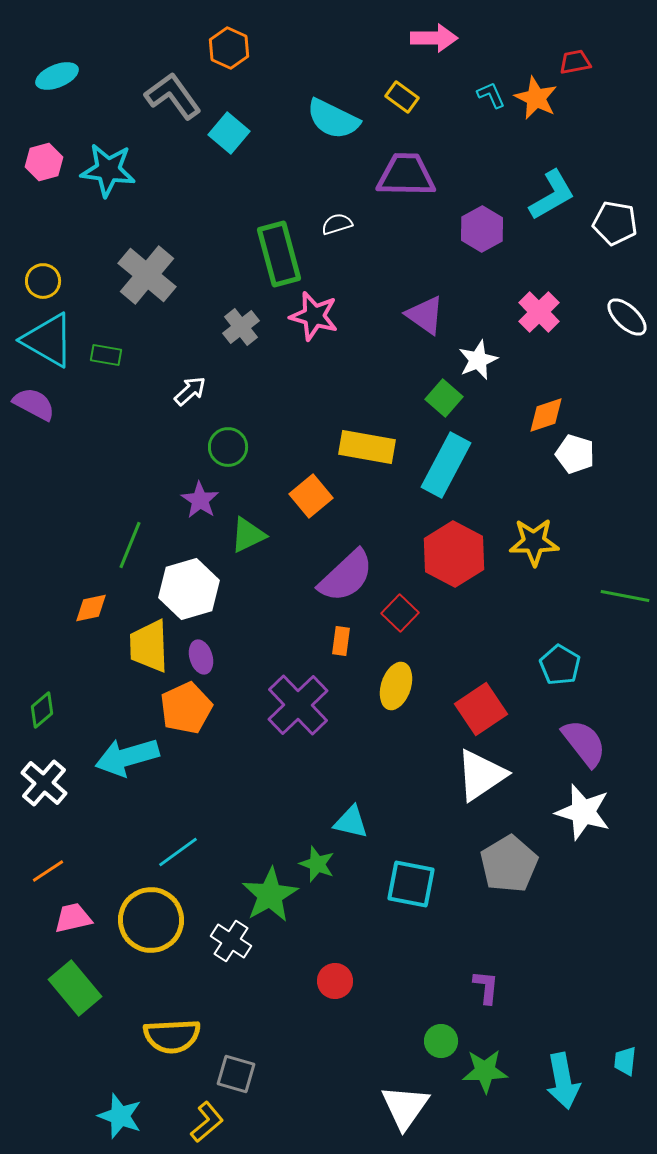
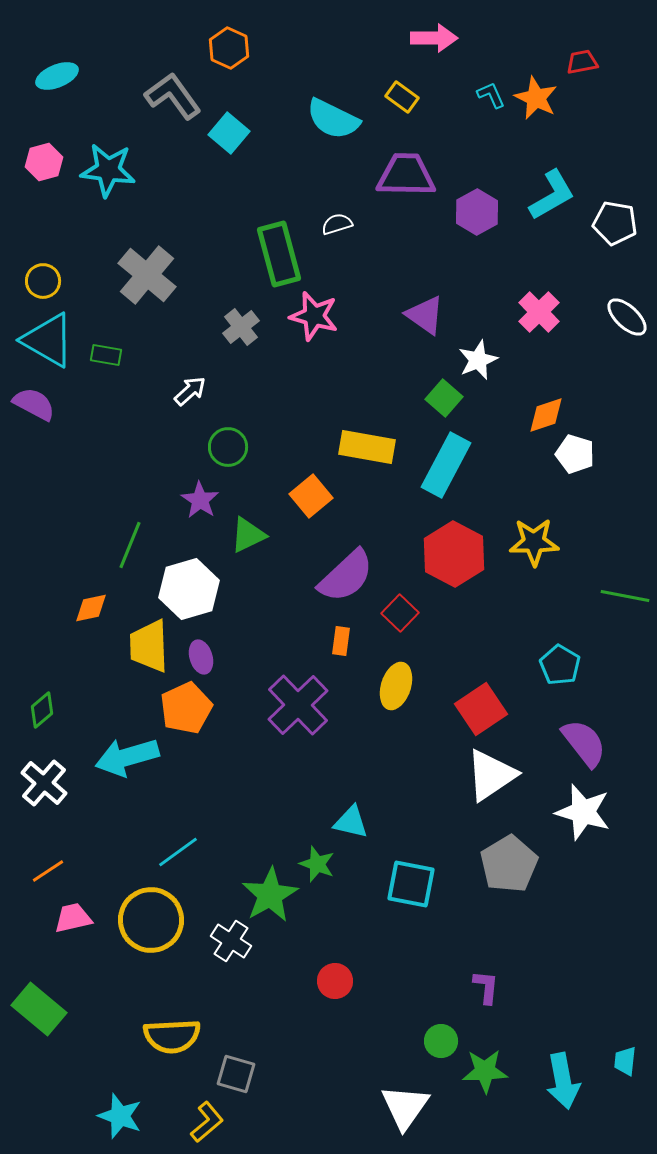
red trapezoid at (575, 62): moved 7 px right
purple hexagon at (482, 229): moved 5 px left, 17 px up
white triangle at (481, 775): moved 10 px right
green rectangle at (75, 988): moved 36 px left, 21 px down; rotated 10 degrees counterclockwise
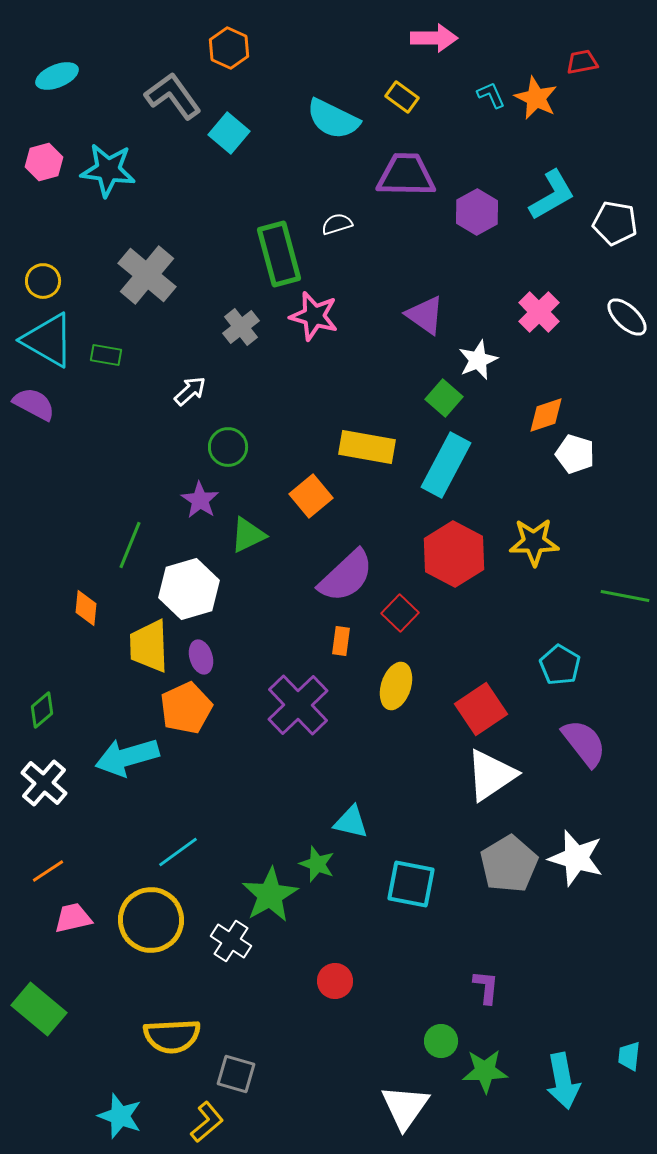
orange diamond at (91, 608): moved 5 px left; rotated 72 degrees counterclockwise
white star at (583, 812): moved 7 px left, 46 px down
cyan trapezoid at (625, 1061): moved 4 px right, 5 px up
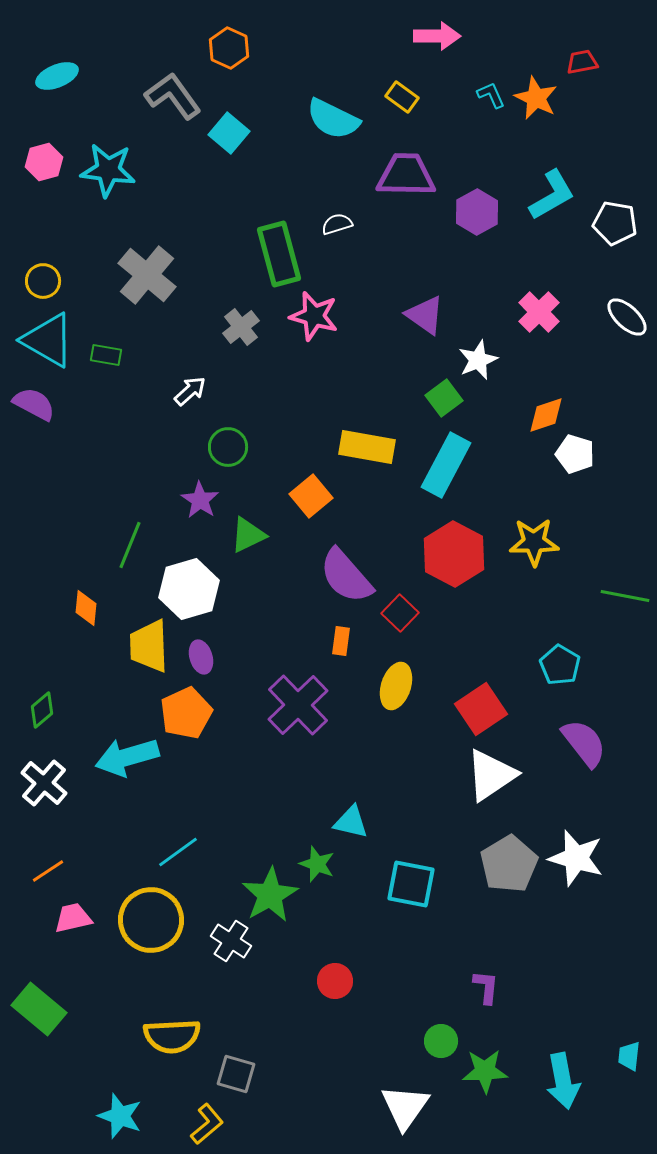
pink arrow at (434, 38): moved 3 px right, 2 px up
green square at (444, 398): rotated 12 degrees clockwise
purple semicircle at (346, 576): rotated 92 degrees clockwise
orange pentagon at (186, 708): moved 5 px down
yellow L-shape at (207, 1122): moved 2 px down
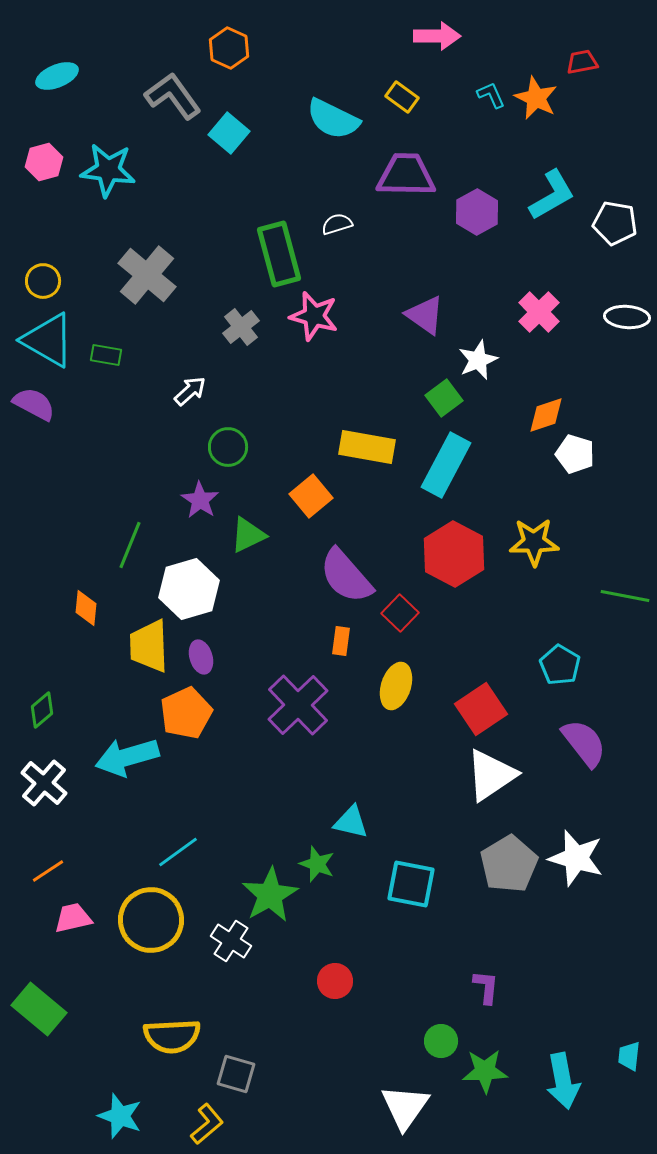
white ellipse at (627, 317): rotated 39 degrees counterclockwise
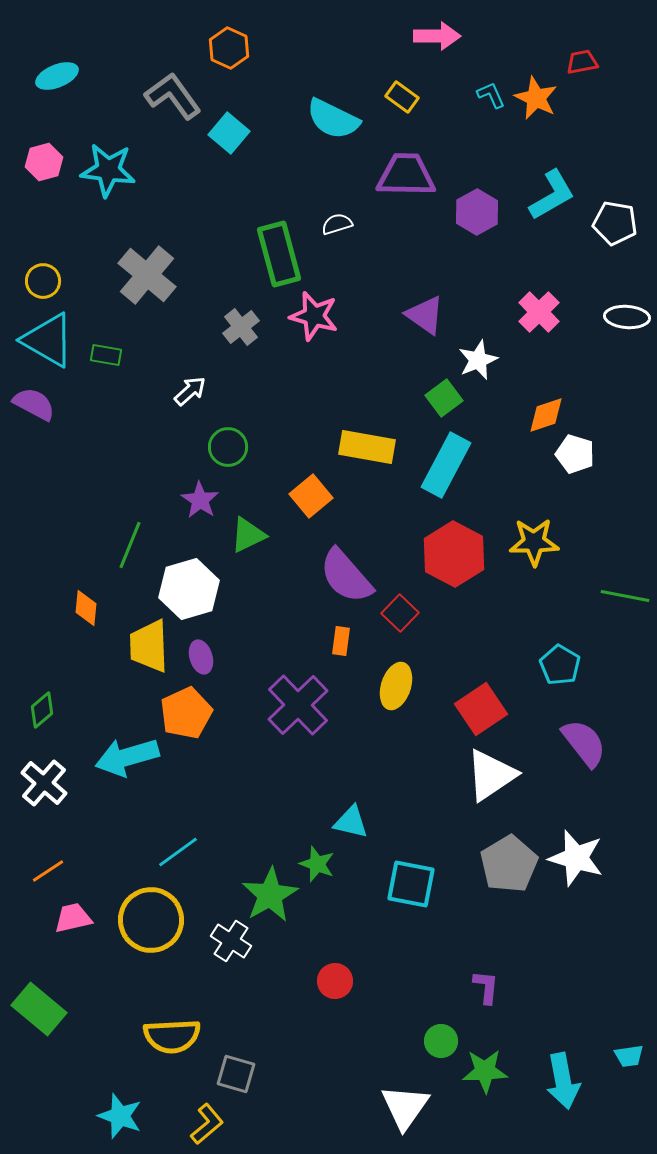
cyan trapezoid at (629, 1056): rotated 104 degrees counterclockwise
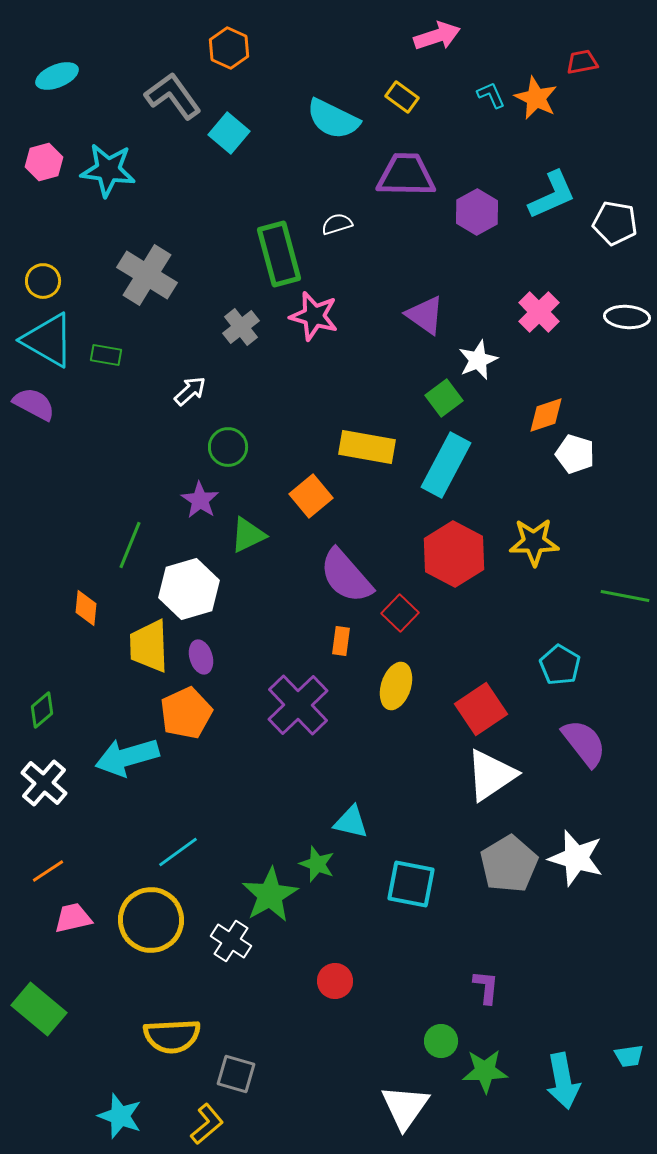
pink arrow at (437, 36): rotated 18 degrees counterclockwise
cyan L-shape at (552, 195): rotated 6 degrees clockwise
gray cross at (147, 275): rotated 8 degrees counterclockwise
